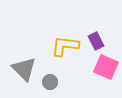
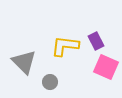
gray triangle: moved 7 px up
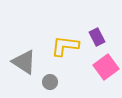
purple rectangle: moved 1 px right, 4 px up
gray triangle: rotated 12 degrees counterclockwise
pink square: rotated 30 degrees clockwise
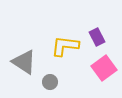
pink square: moved 2 px left, 1 px down
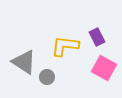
pink square: rotated 25 degrees counterclockwise
gray circle: moved 3 px left, 5 px up
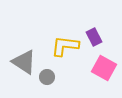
purple rectangle: moved 3 px left
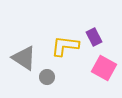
gray triangle: moved 4 px up
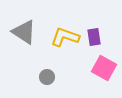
purple rectangle: rotated 18 degrees clockwise
yellow L-shape: moved 9 px up; rotated 12 degrees clockwise
gray triangle: moved 26 px up
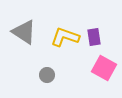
gray circle: moved 2 px up
